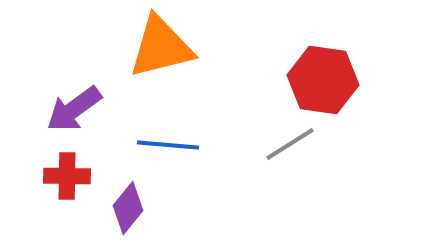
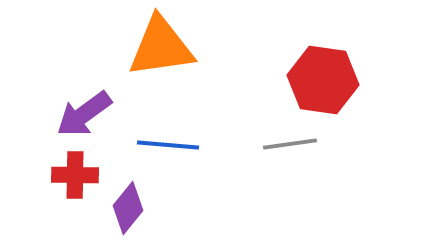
orange triangle: rotated 6 degrees clockwise
purple arrow: moved 10 px right, 5 px down
gray line: rotated 24 degrees clockwise
red cross: moved 8 px right, 1 px up
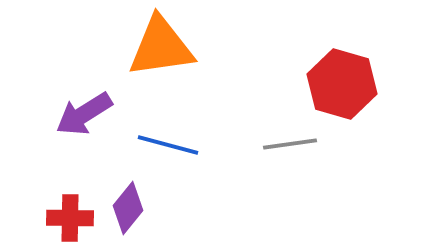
red hexagon: moved 19 px right, 4 px down; rotated 8 degrees clockwise
purple arrow: rotated 4 degrees clockwise
blue line: rotated 10 degrees clockwise
red cross: moved 5 px left, 43 px down
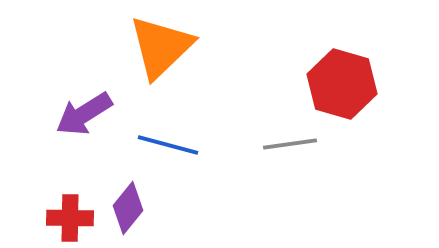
orange triangle: rotated 36 degrees counterclockwise
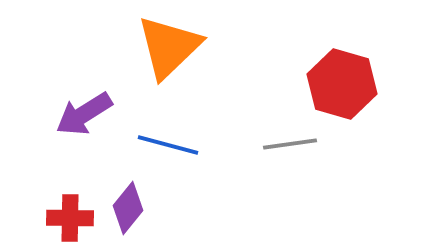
orange triangle: moved 8 px right
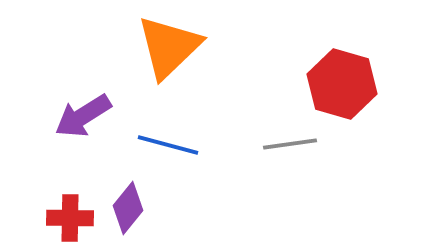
purple arrow: moved 1 px left, 2 px down
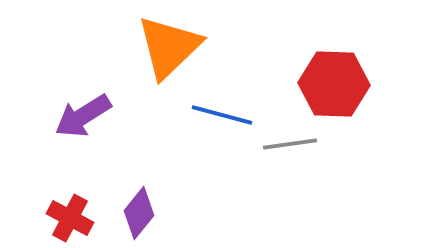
red hexagon: moved 8 px left; rotated 14 degrees counterclockwise
blue line: moved 54 px right, 30 px up
purple diamond: moved 11 px right, 5 px down
red cross: rotated 27 degrees clockwise
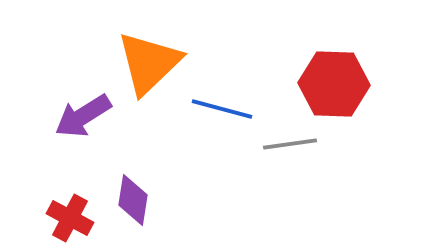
orange triangle: moved 20 px left, 16 px down
blue line: moved 6 px up
purple diamond: moved 6 px left, 13 px up; rotated 30 degrees counterclockwise
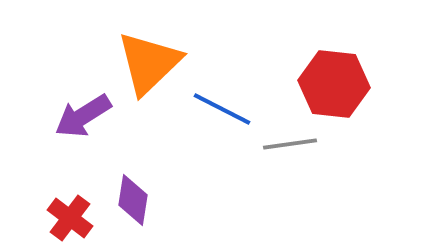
red hexagon: rotated 4 degrees clockwise
blue line: rotated 12 degrees clockwise
red cross: rotated 9 degrees clockwise
